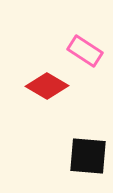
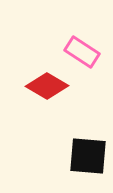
pink rectangle: moved 3 px left, 1 px down
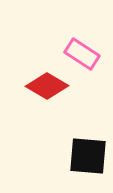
pink rectangle: moved 2 px down
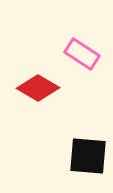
red diamond: moved 9 px left, 2 px down
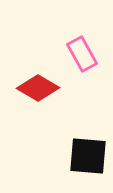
pink rectangle: rotated 28 degrees clockwise
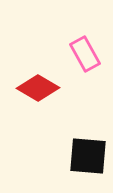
pink rectangle: moved 3 px right
